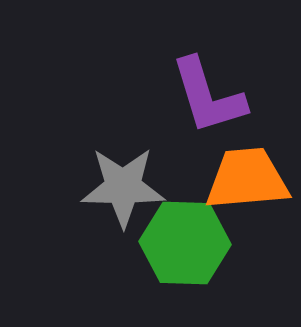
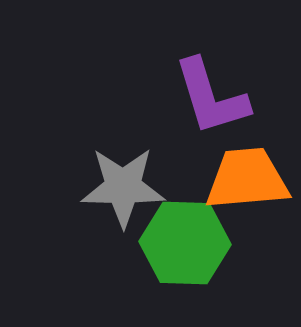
purple L-shape: moved 3 px right, 1 px down
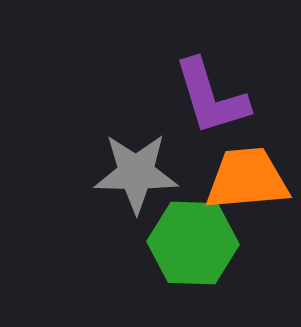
gray star: moved 13 px right, 14 px up
green hexagon: moved 8 px right
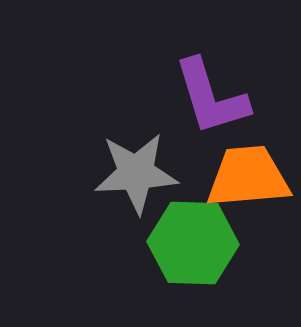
gray star: rotated 4 degrees counterclockwise
orange trapezoid: moved 1 px right, 2 px up
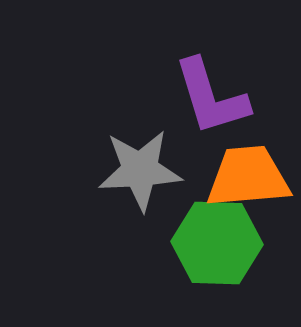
gray star: moved 4 px right, 3 px up
green hexagon: moved 24 px right
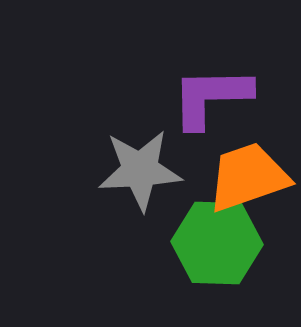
purple L-shape: rotated 106 degrees clockwise
orange trapezoid: rotated 14 degrees counterclockwise
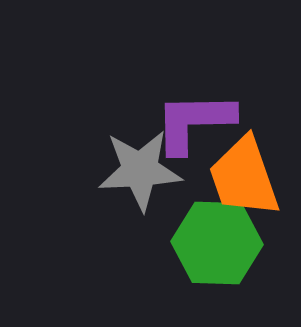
purple L-shape: moved 17 px left, 25 px down
orange trapezoid: moved 4 px left; rotated 90 degrees counterclockwise
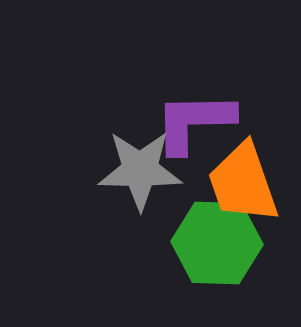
gray star: rotated 4 degrees clockwise
orange trapezoid: moved 1 px left, 6 px down
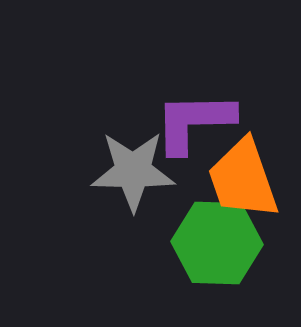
gray star: moved 7 px left, 1 px down
orange trapezoid: moved 4 px up
